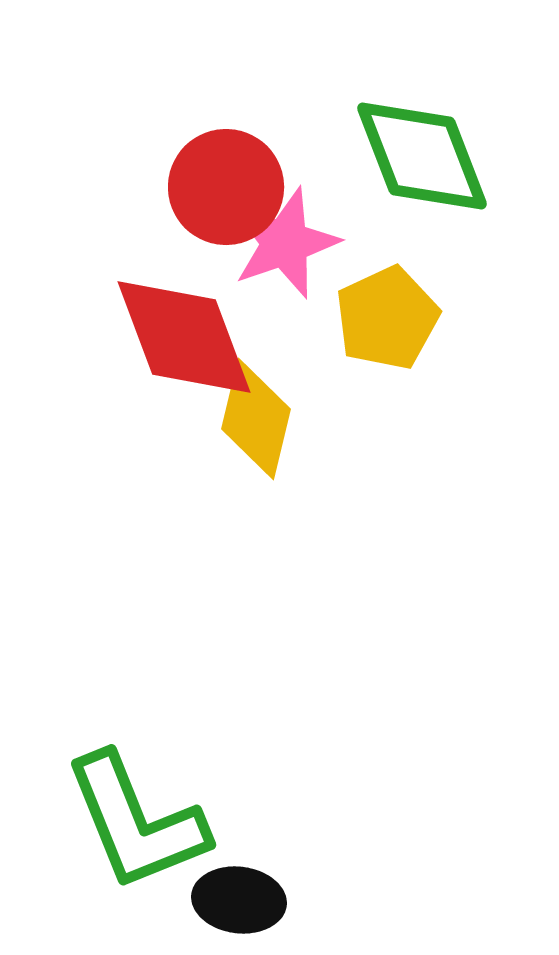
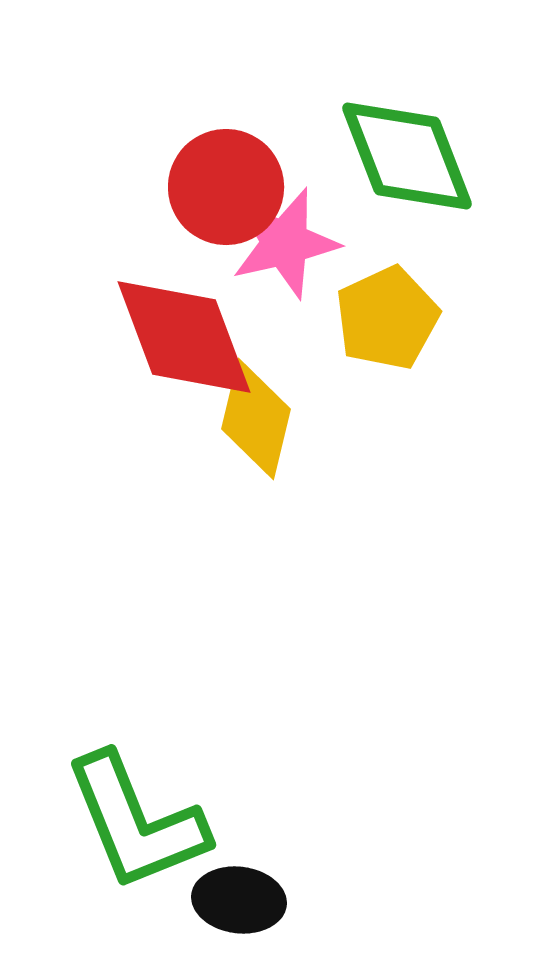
green diamond: moved 15 px left
pink star: rotated 6 degrees clockwise
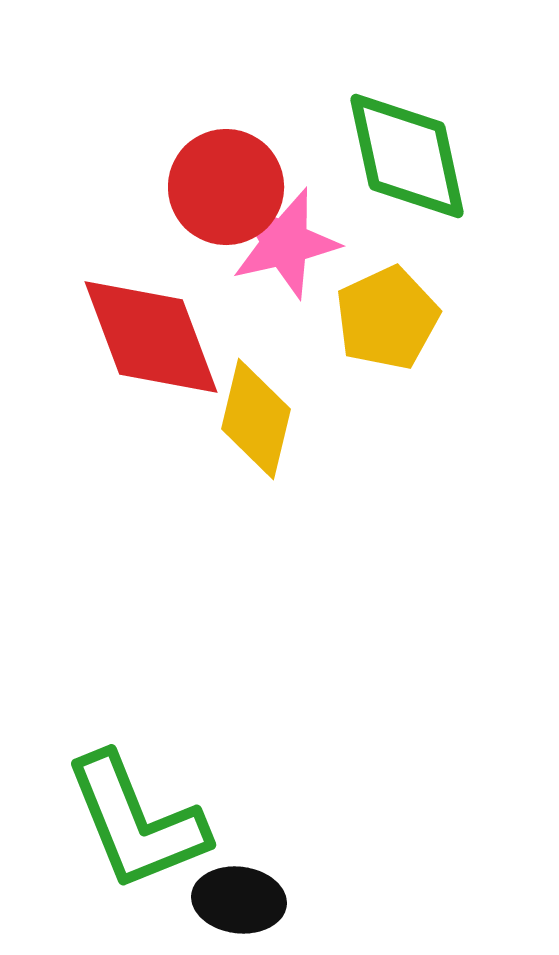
green diamond: rotated 9 degrees clockwise
red diamond: moved 33 px left
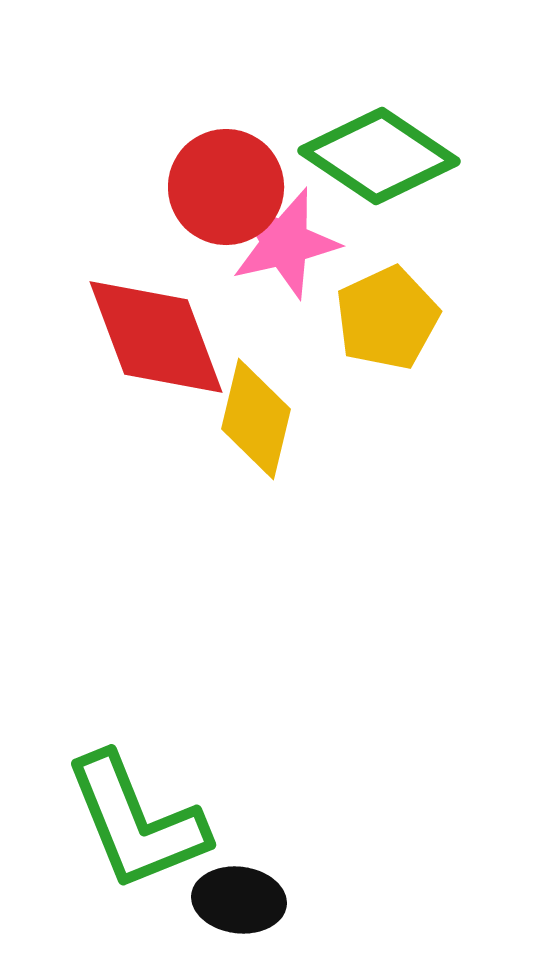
green diamond: moved 28 px left; rotated 44 degrees counterclockwise
red diamond: moved 5 px right
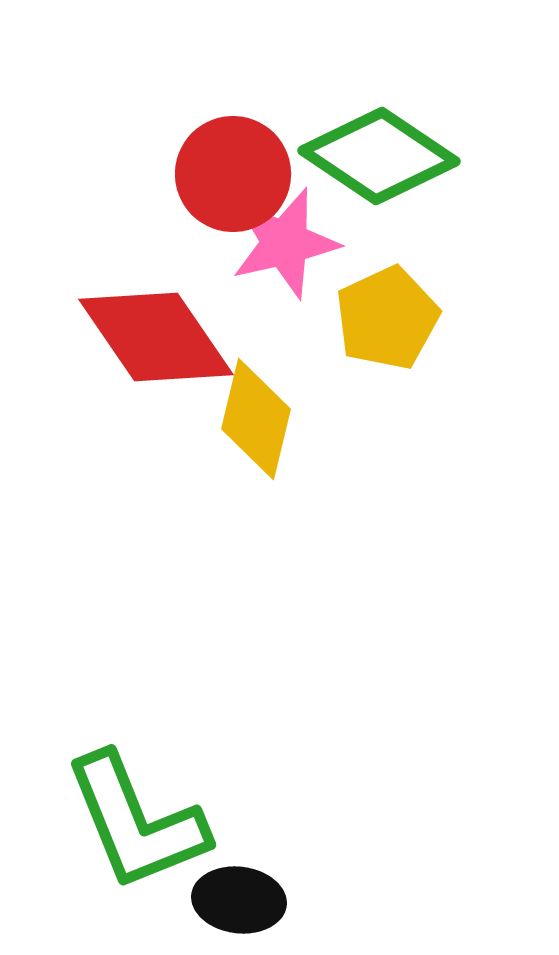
red circle: moved 7 px right, 13 px up
red diamond: rotated 14 degrees counterclockwise
